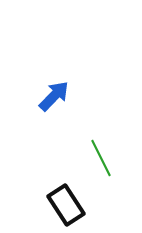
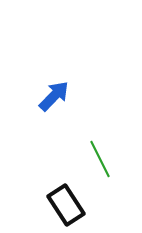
green line: moved 1 px left, 1 px down
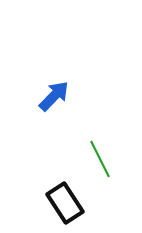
black rectangle: moved 1 px left, 2 px up
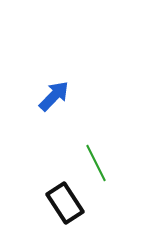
green line: moved 4 px left, 4 px down
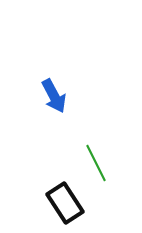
blue arrow: rotated 108 degrees clockwise
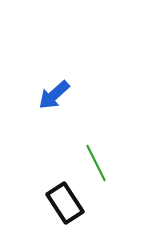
blue arrow: moved 1 px up; rotated 76 degrees clockwise
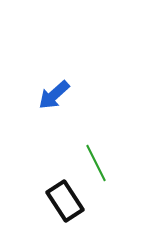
black rectangle: moved 2 px up
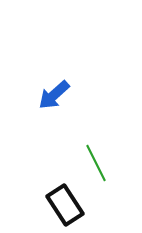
black rectangle: moved 4 px down
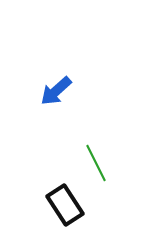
blue arrow: moved 2 px right, 4 px up
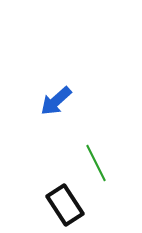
blue arrow: moved 10 px down
